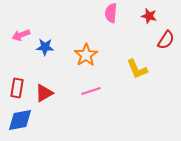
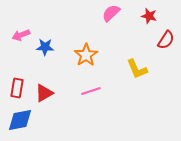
pink semicircle: rotated 42 degrees clockwise
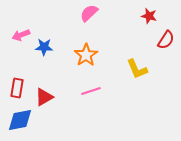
pink semicircle: moved 22 px left
blue star: moved 1 px left
red triangle: moved 4 px down
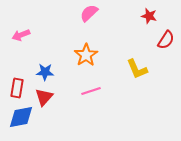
blue star: moved 1 px right, 25 px down
red triangle: rotated 18 degrees counterclockwise
blue diamond: moved 1 px right, 3 px up
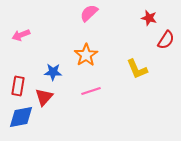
red star: moved 2 px down
blue star: moved 8 px right
red rectangle: moved 1 px right, 2 px up
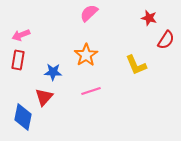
yellow L-shape: moved 1 px left, 4 px up
red rectangle: moved 26 px up
blue diamond: moved 2 px right; rotated 68 degrees counterclockwise
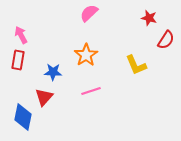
pink arrow: rotated 84 degrees clockwise
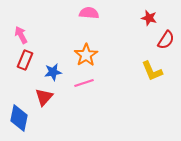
pink semicircle: rotated 48 degrees clockwise
red rectangle: moved 7 px right; rotated 12 degrees clockwise
yellow L-shape: moved 16 px right, 6 px down
blue star: rotated 12 degrees counterclockwise
pink line: moved 7 px left, 8 px up
blue diamond: moved 4 px left, 1 px down
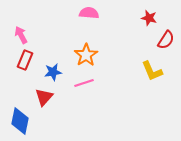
blue diamond: moved 1 px right, 3 px down
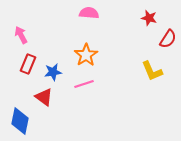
red semicircle: moved 2 px right, 1 px up
red rectangle: moved 3 px right, 4 px down
pink line: moved 1 px down
red triangle: rotated 36 degrees counterclockwise
